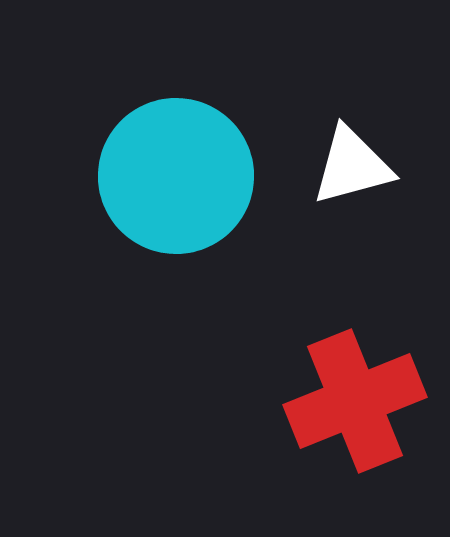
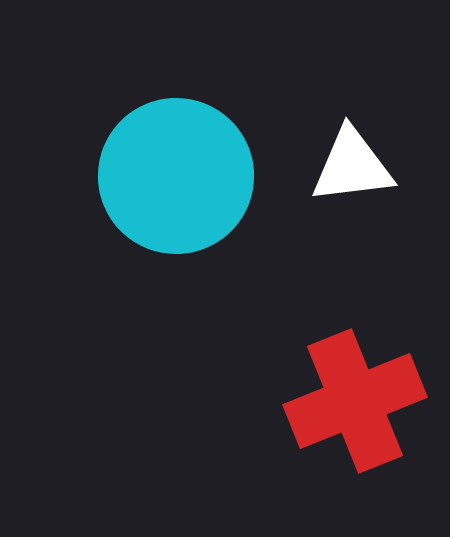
white triangle: rotated 8 degrees clockwise
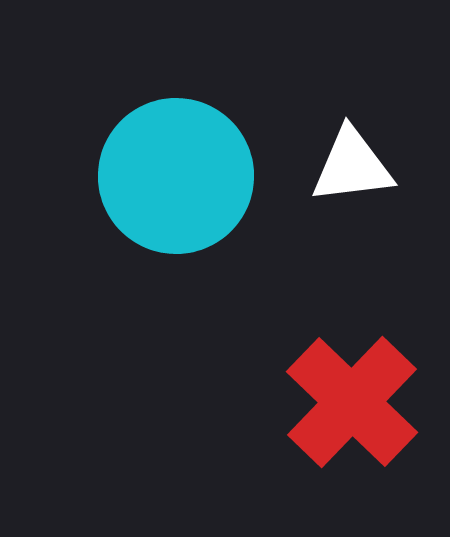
red cross: moved 3 px left, 1 px down; rotated 24 degrees counterclockwise
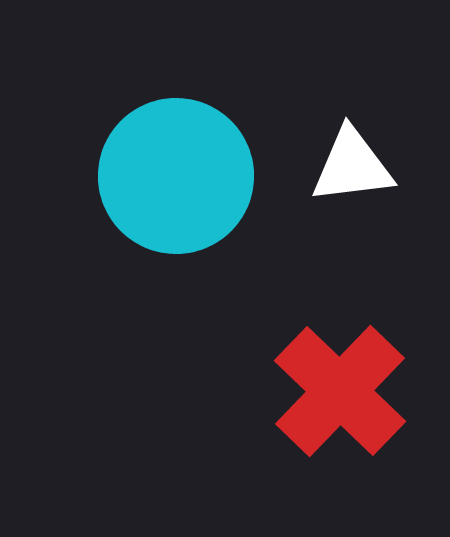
red cross: moved 12 px left, 11 px up
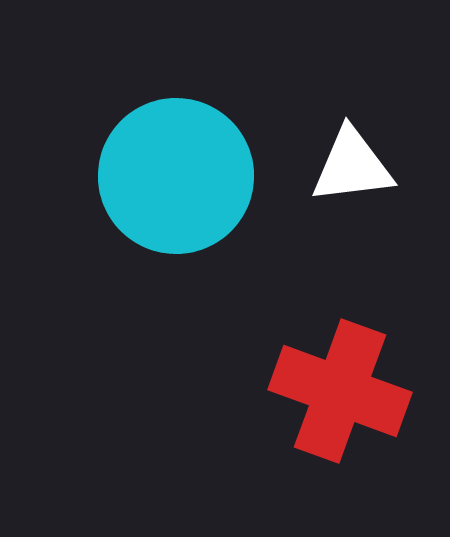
red cross: rotated 24 degrees counterclockwise
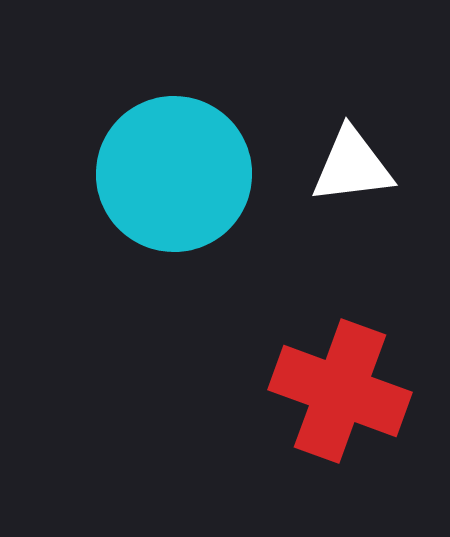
cyan circle: moved 2 px left, 2 px up
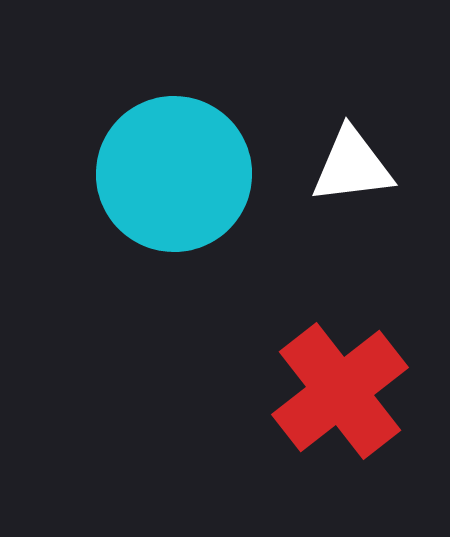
red cross: rotated 32 degrees clockwise
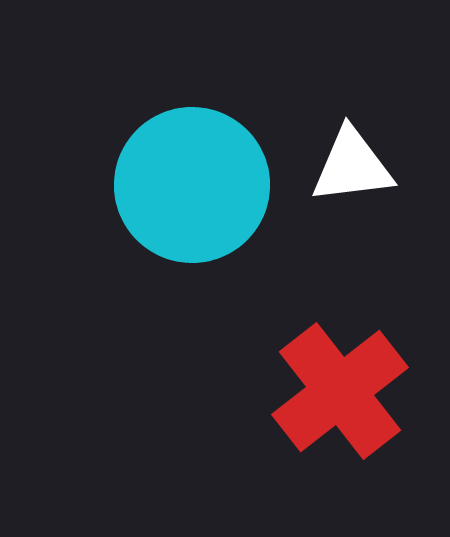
cyan circle: moved 18 px right, 11 px down
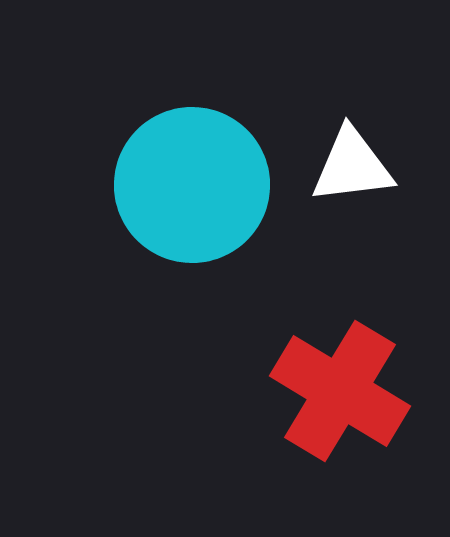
red cross: rotated 21 degrees counterclockwise
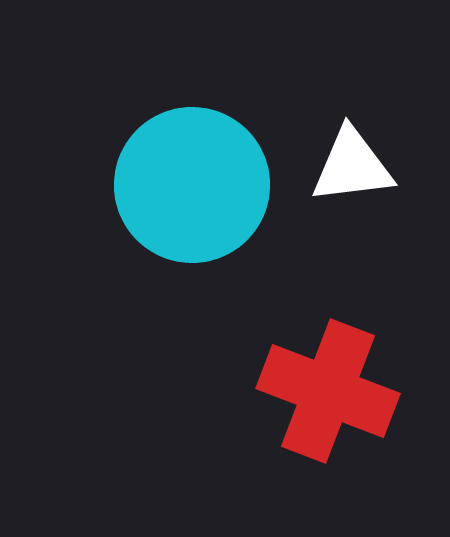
red cross: moved 12 px left; rotated 10 degrees counterclockwise
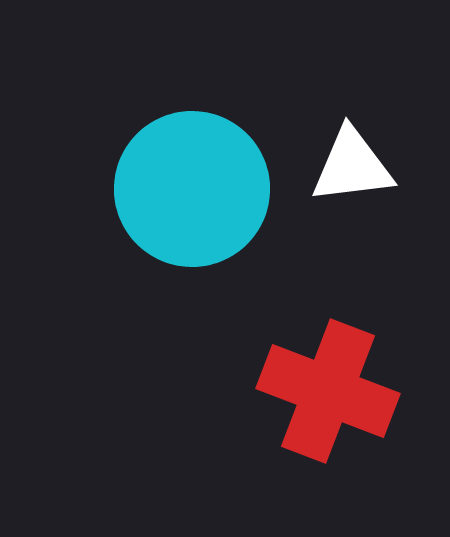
cyan circle: moved 4 px down
